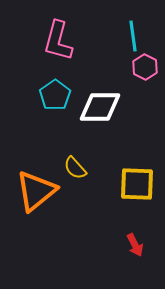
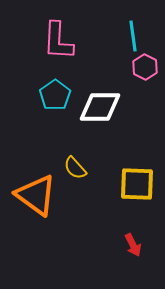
pink L-shape: rotated 12 degrees counterclockwise
orange triangle: moved 4 px down; rotated 45 degrees counterclockwise
red arrow: moved 2 px left
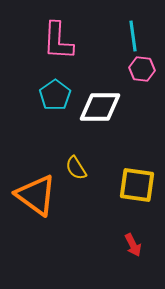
pink hexagon: moved 3 px left, 2 px down; rotated 20 degrees counterclockwise
yellow semicircle: moved 1 px right; rotated 10 degrees clockwise
yellow square: moved 1 px down; rotated 6 degrees clockwise
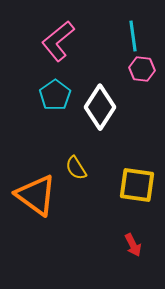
pink L-shape: rotated 48 degrees clockwise
white diamond: rotated 57 degrees counterclockwise
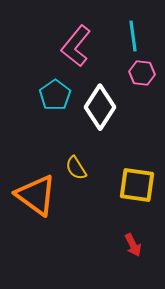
pink L-shape: moved 18 px right, 5 px down; rotated 12 degrees counterclockwise
pink hexagon: moved 4 px down
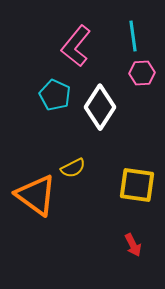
pink hexagon: rotated 10 degrees counterclockwise
cyan pentagon: rotated 12 degrees counterclockwise
yellow semicircle: moved 3 px left; rotated 85 degrees counterclockwise
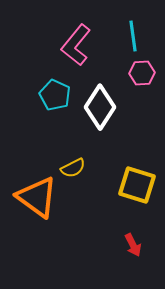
pink L-shape: moved 1 px up
yellow square: rotated 9 degrees clockwise
orange triangle: moved 1 px right, 2 px down
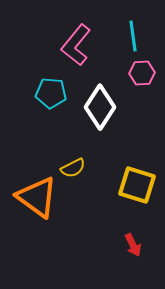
cyan pentagon: moved 4 px left, 2 px up; rotated 20 degrees counterclockwise
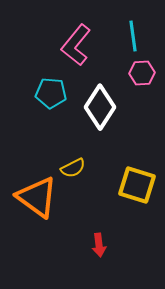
red arrow: moved 34 px left; rotated 20 degrees clockwise
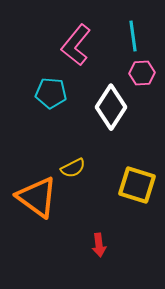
white diamond: moved 11 px right
